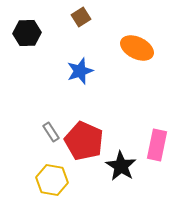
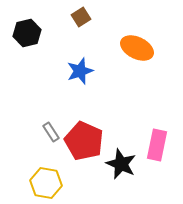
black hexagon: rotated 12 degrees counterclockwise
black star: moved 2 px up; rotated 8 degrees counterclockwise
yellow hexagon: moved 6 px left, 3 px down
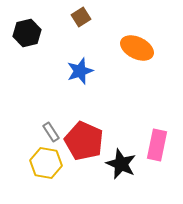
yellow hexagon: moved 20 px up
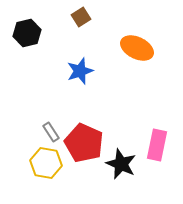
red pentagon: moved 2 px down
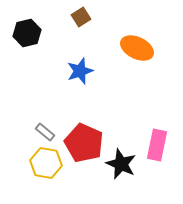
gray rectangle: moved 6 px left; rotated 18 degrees counterclockwise
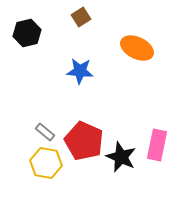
blue star: rotated 24 degrees clockwise
red pentagon: moved 2 px up
black star: moved 7 px up
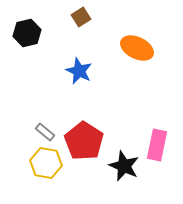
blue star: moved 1 px left; rotated 20 degrees clockwise
red pentagon: rotated 9 degrees clockwise
black star: moved 3 px right, 9 px down
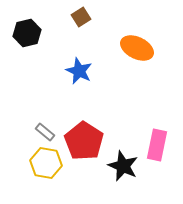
black star: moved 1 px left
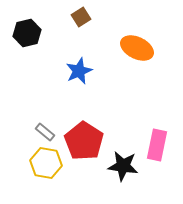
blue star: rotated 24 degrees clockwise
black star: rotated 16 degrees counterclockwise
